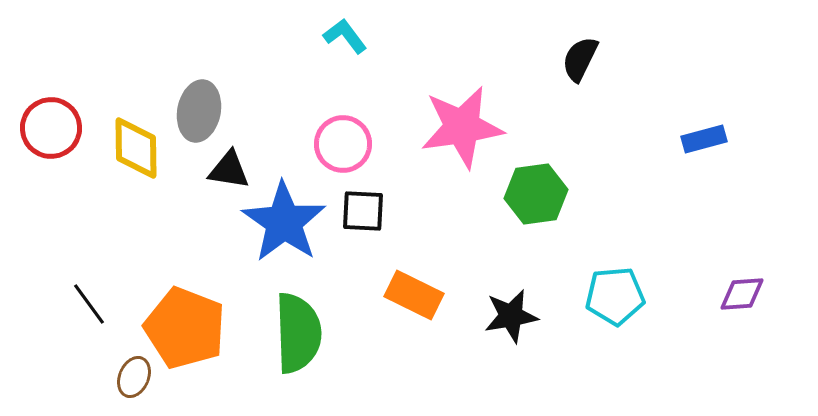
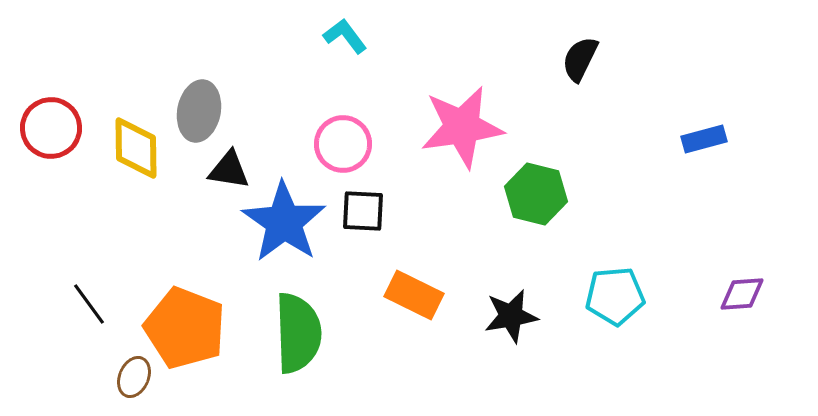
green hexagon: rotated 22 degrees clockwise
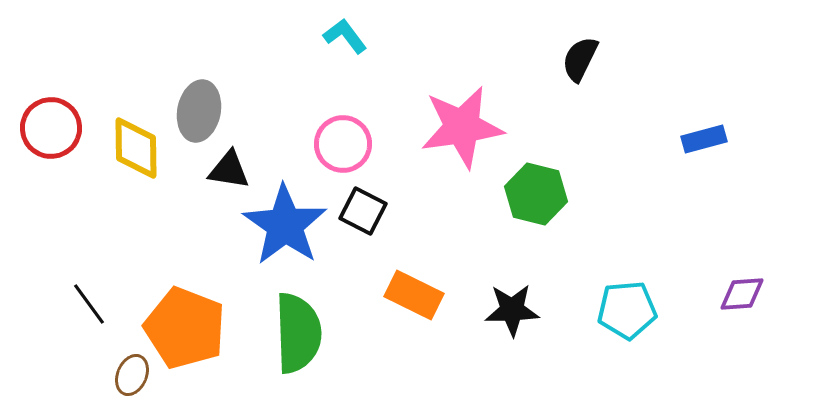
black square: rotated 24 degrees clockwise
blue star: moved 1 px right, 3 px down
cyan pentagon: moved 12 px right, 14 px down
black star: moved 1 px right, 6 px up; rotated 8 degrees clockwise
brown ellipse: moved 2 px left, 2 px up
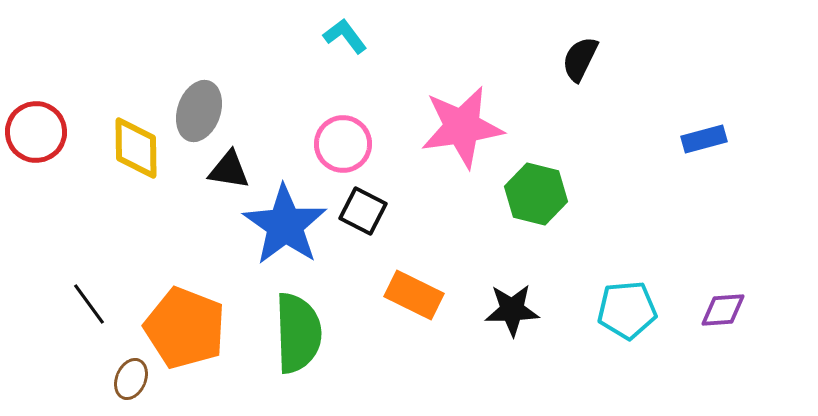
gray ellipse: rotated 8 degrees clockwise
red circle: moved 15 px left, 4 px down
purple diamond: moved 19 px left, 16 px down
brown ellipse: moved 1 px left, 4 px down
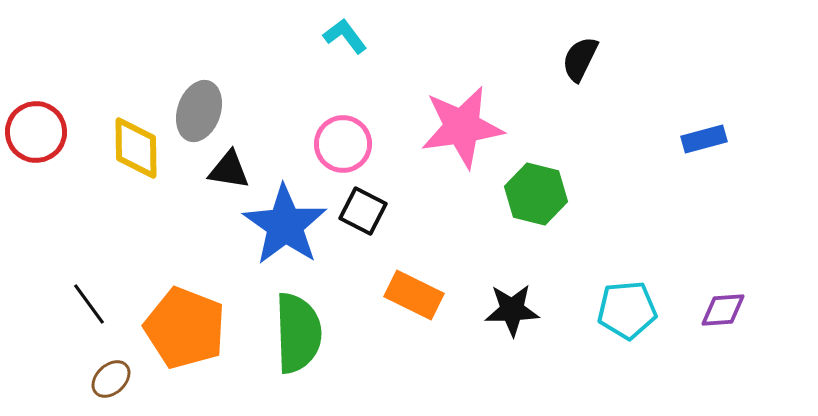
brown ellipse: moved 20 px left; rotated 24 degrees clockwise
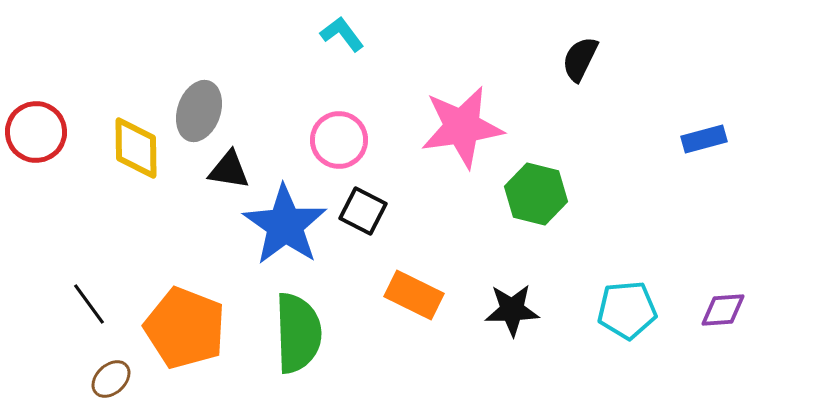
cyan L-shape: moved 3 px left, 2 px up
pink circle: moved 4 px left, 4 px up
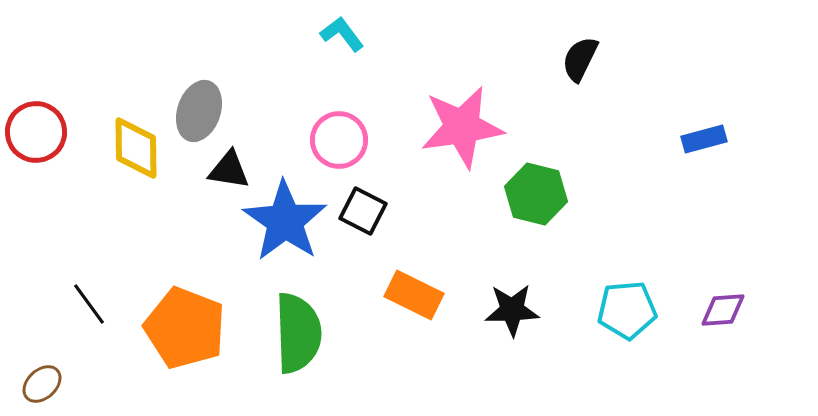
blue star: moved 4 px up
brown ellipse: moved 69 px left, 5 px down
